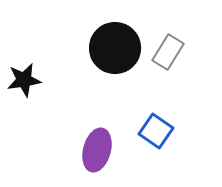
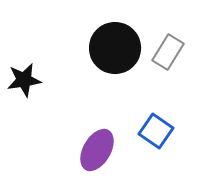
purple ellipse: rotated 15 degrees clockwise
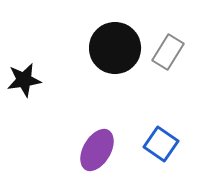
blue square: moved 5 px right, 13 px down
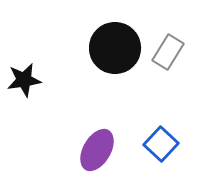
blue square: rotated 8 degrees clockwise
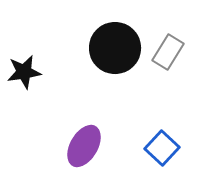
black star: moved 8 px up
blue square: moved 1 px right, 4 px down
purple ellipse: moved 13 px left, 4 px up
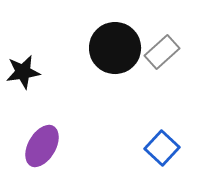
gray rectangle: moved 6 px left; rotated 16 degrees clockwise
black star: moved 1 px left
purple ellipse: moved 42 px left
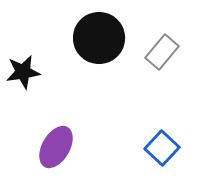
black circle: moved 16 px left, 10 px up
gray rectangle: rotated 8 degrees counterclockwise
purple ellipse: moved 14 px right, 1 px down
